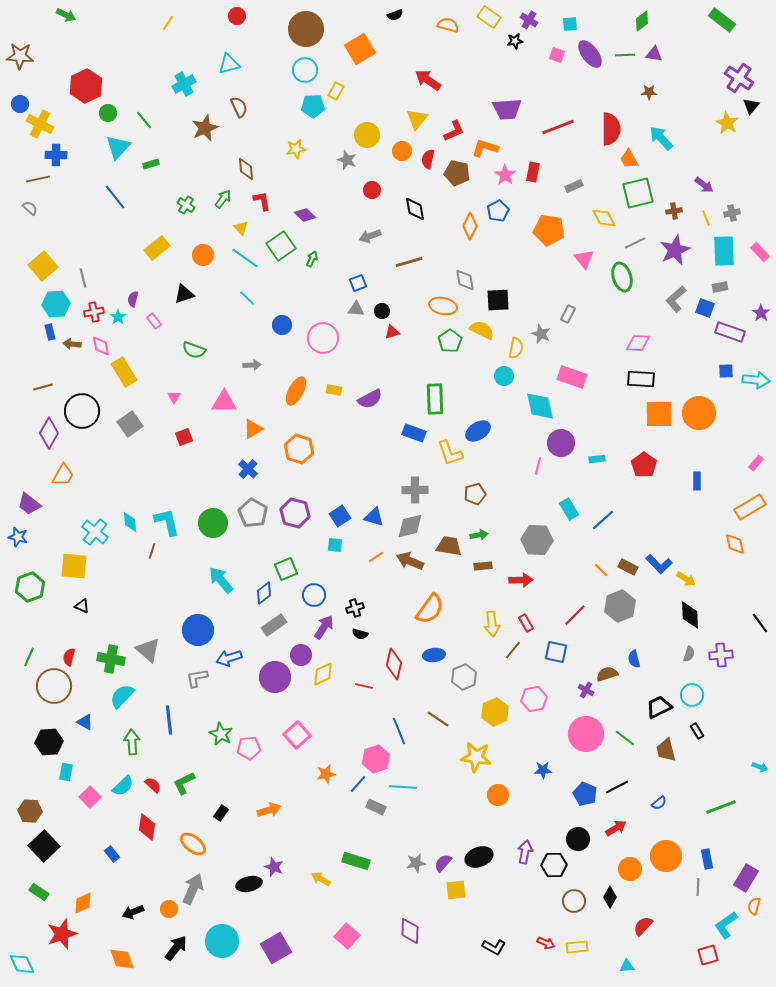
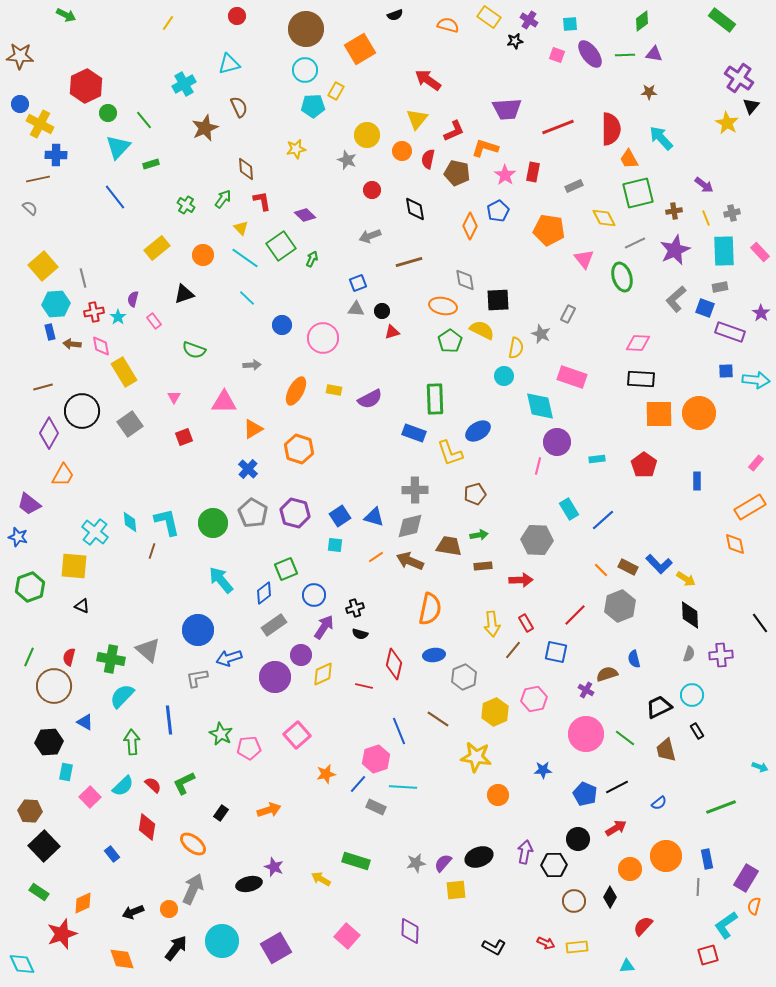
purple circle at (561, 443): moved 4 px left, 1 px up
orange semicircle at (430, 609): rotated 24 degrees counterclockwise
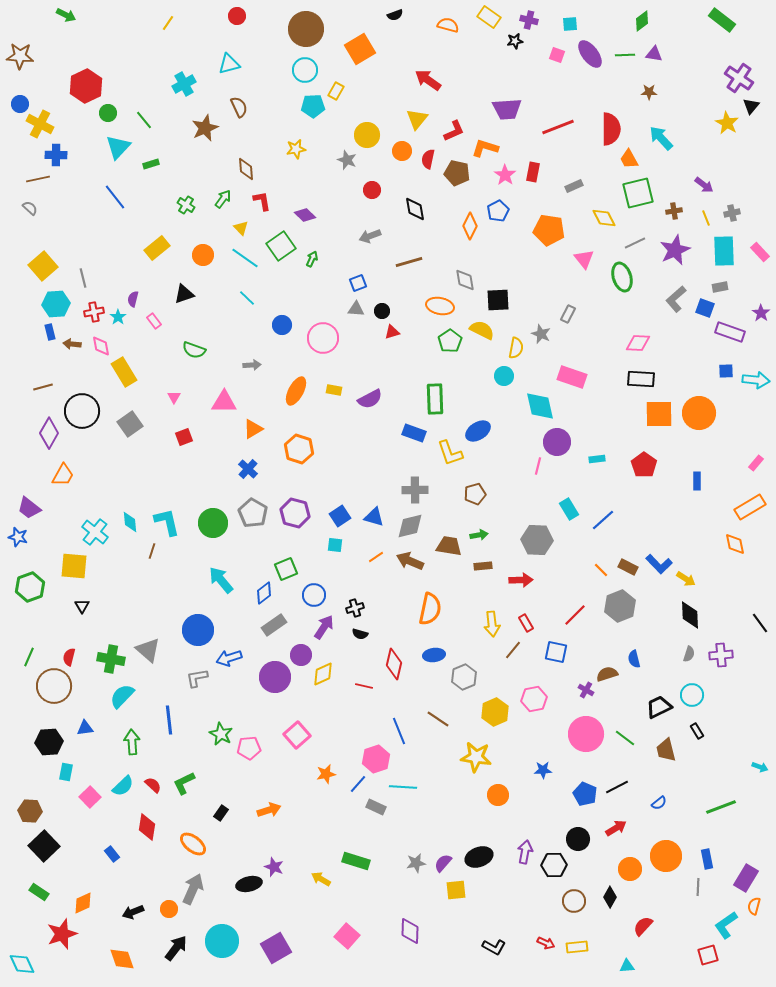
purple cross at (529, 20): rotated 18 degrees counterclockwise
orange ellipse at (443, 306): moved 3 px left
purple trapezoid at (29, 504): moved 4 px down
black triangle at (82, 606): rotated 35 degrees clockwise
blue triangle at (85, 722): moved 6 px down; rotated 36 degrees counterclockwise
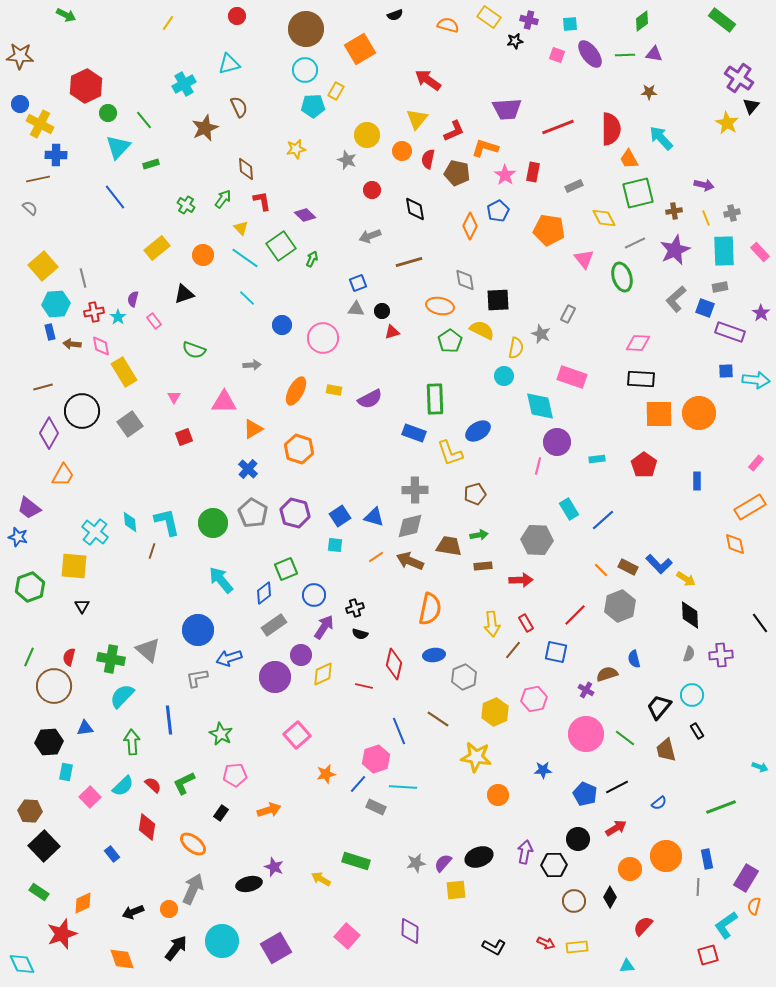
purple arrow at (704, 185): rotated 24 degrees counterclockwise
black trapezoid at (659, 707): rotated 24 degrees counterclockwise
pink pentagon at (249, 748): moved 14 px left, 27 px down
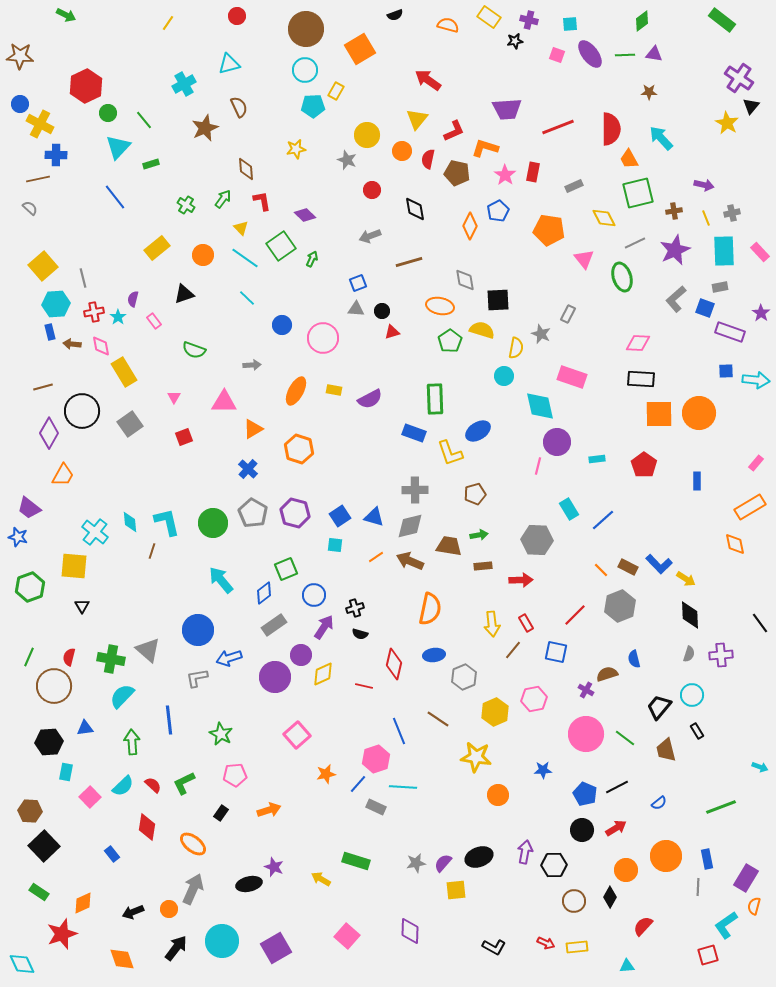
yellow semicircle at (482, 330): rotated 10 degrees counterclockwise
black circle at (578, 839): moved 4 px right, 9 px up
orange circle at (630, 869): moved 4 px left, 1 px down
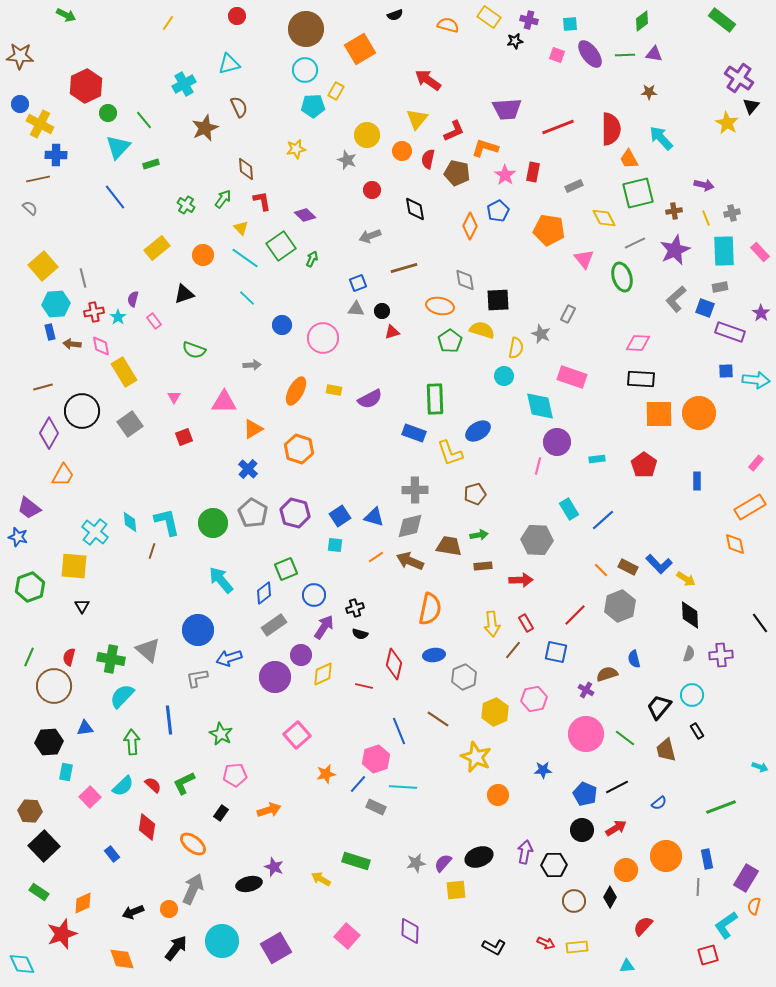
brown line at (409, 262): moved 5 px left, 6 px down
yellow star at (476, 757): rotated 16 degrees clockwise
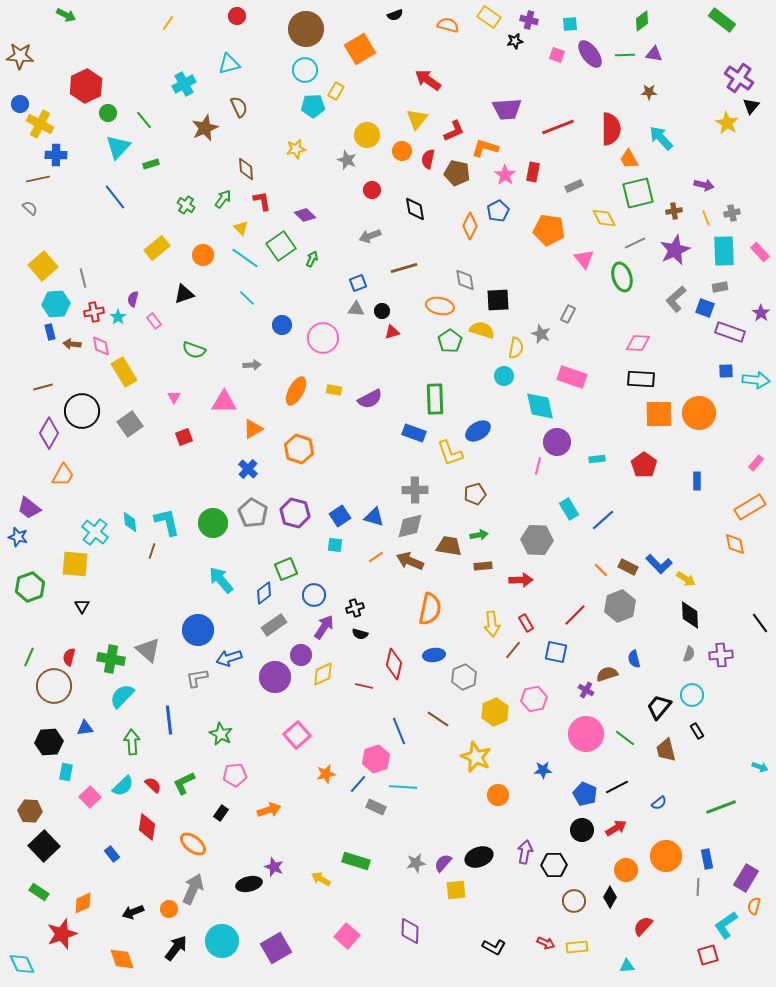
yellow square at (74, 566): moved 1 px right, 2 px up
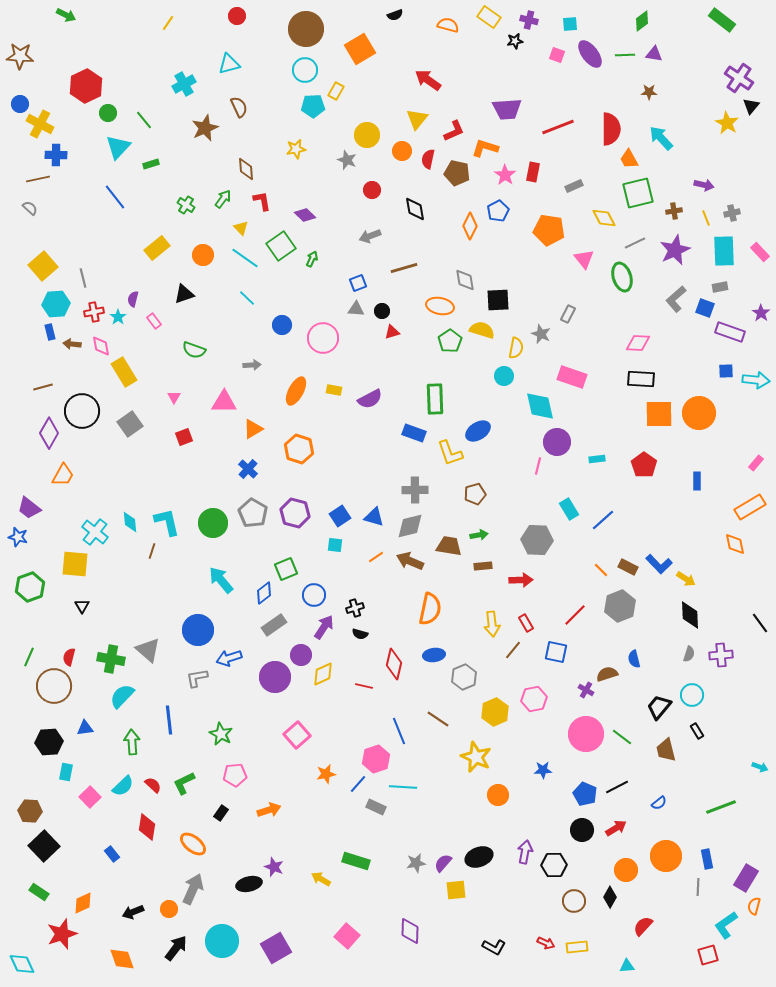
green line at (625, 738): moved 3 px left, 1 px up
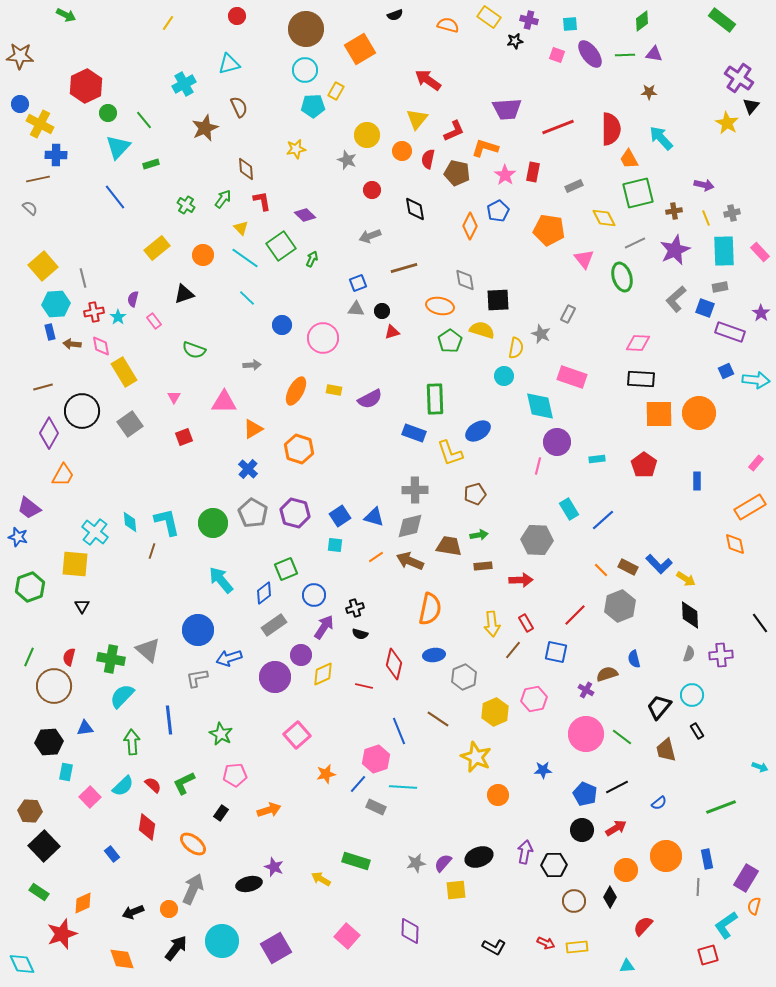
blue square at (726, 371): rotated 21 degrees counterclockwise
